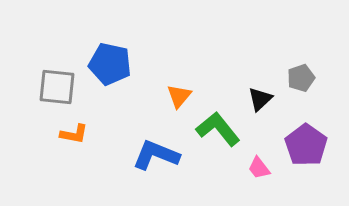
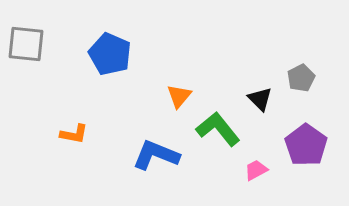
blue pentagon: moved 10 px up; rotated 12 degrees clockwise
gray pentagon: rotated 8 degrees counterclockwise
gray square: moved 31 px left, 43 px up
black triangle: rotated 32 degrees counterclockwise
pink trapezoid: moved 3 px left, 2 px down; rotated 100 degrees clockwise
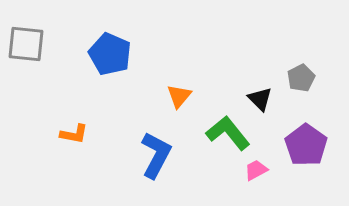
green L-shape: moved 10 px right, 4 px down
blue L-shape: rotated 96 degrees clockwise
